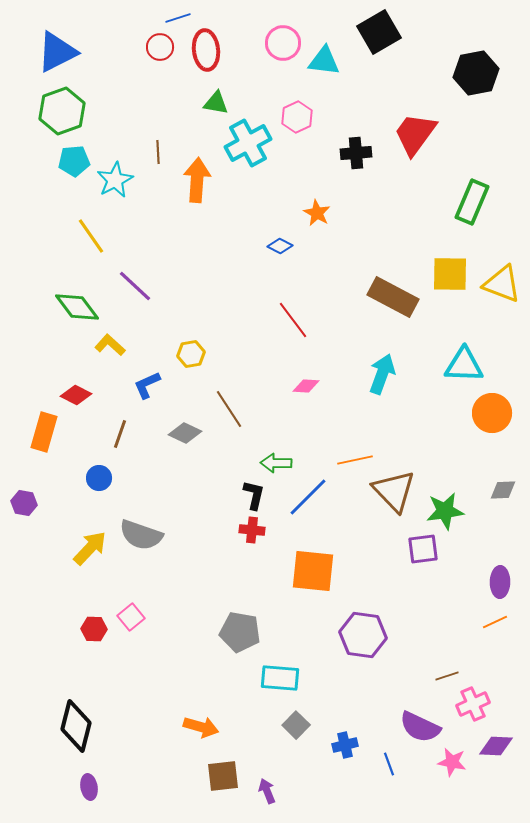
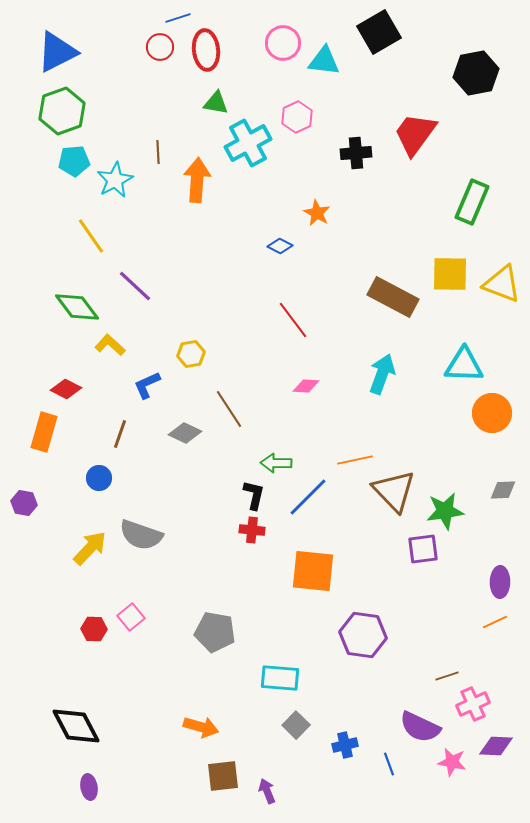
red diamond at (76, 395): moved 10 px left, 6 px up
gray pentagon at (240, 632): moved 25 px left
black diamond at (76, 726): rotated 42 degrees counterclockwise
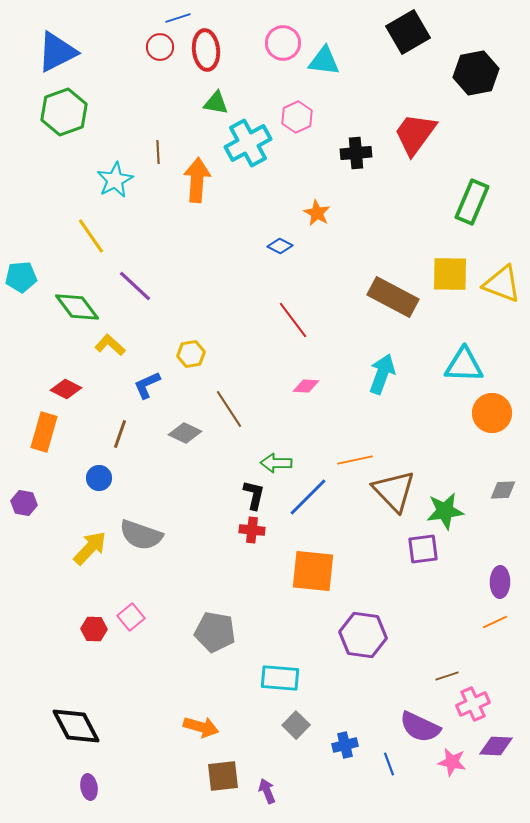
black square at (379, 32): moved 29 px right
green hexagon at (62, 111): moved 2 px right, 1 px down
cyan pentagon at (74, 161): moved 53 px left, 116 px down
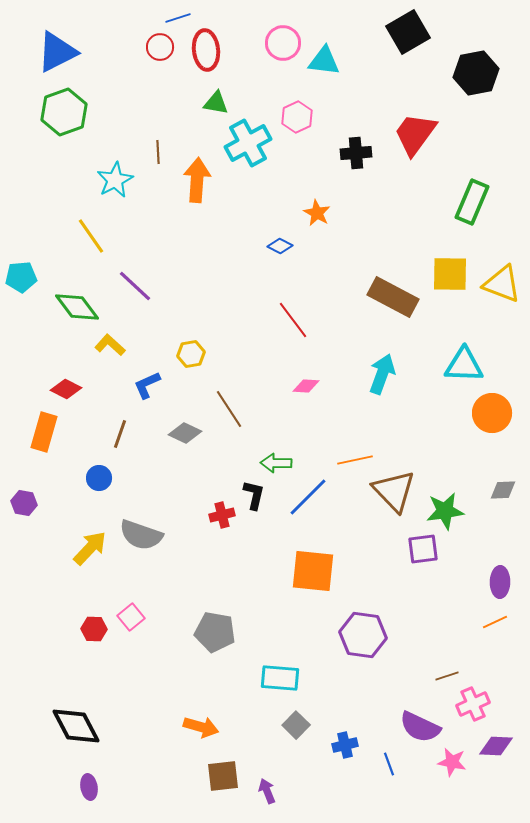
red cross at (252, 530): moved 30 px left, 15 px up; rotated 20 degrees counterclockwise
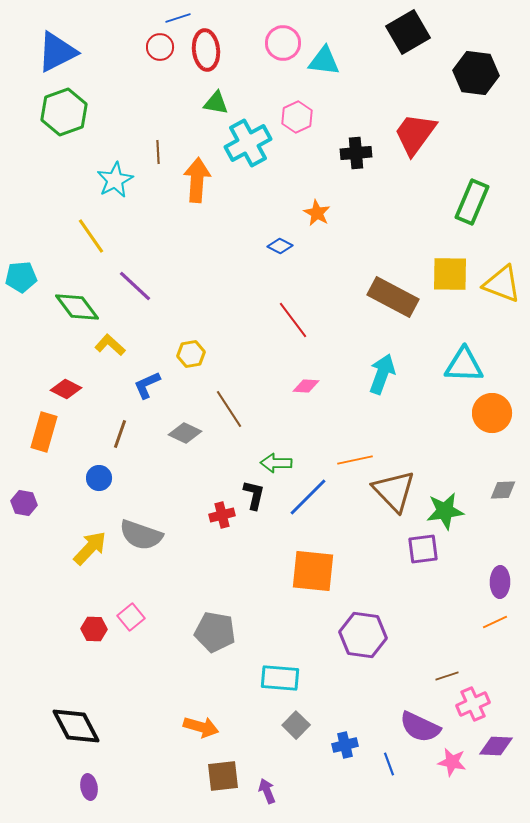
black hexagon at (476, 73): rotated 18 degrees clockwise
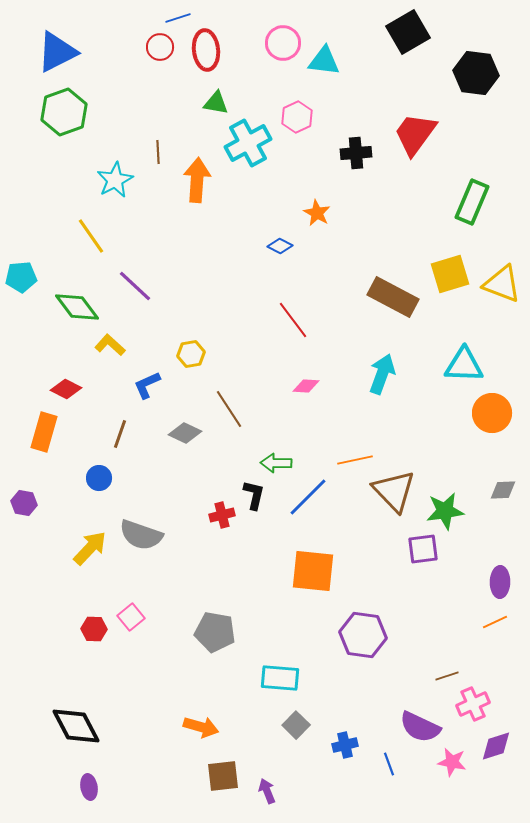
yellow square at (450, 274): rotated 18 degrees counterclockwise
purple diamond at (496, 746): rotated 20 degrees counterclockwise
